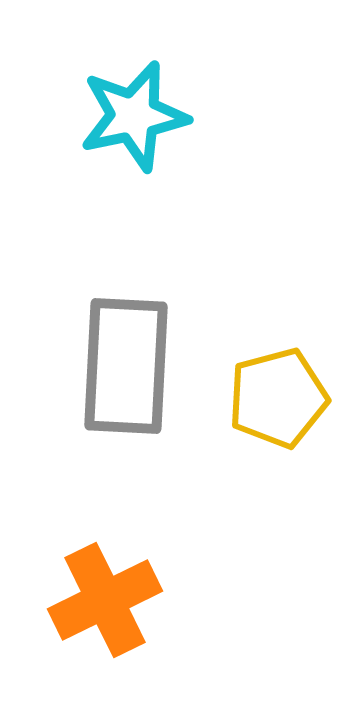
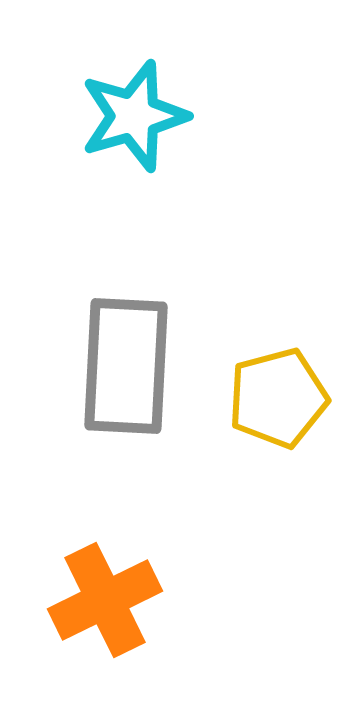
cyan star: rotated 4 degrees counterclockwise
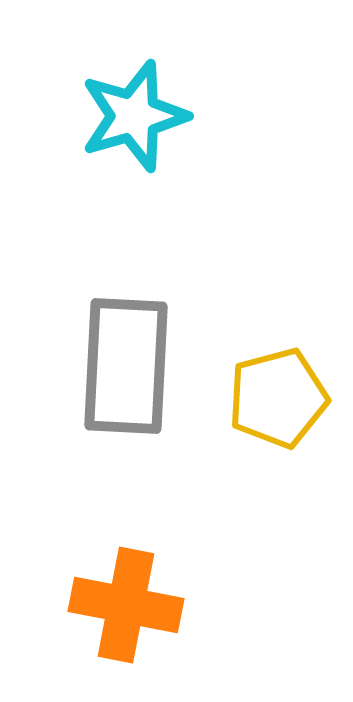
orange cross: moved 21 px right, 5 px down; rotated 37 degrees clockwise
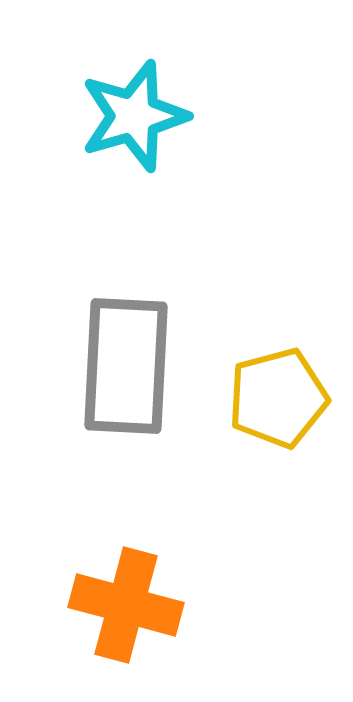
orange cross: rotated 4 degrees clockwise
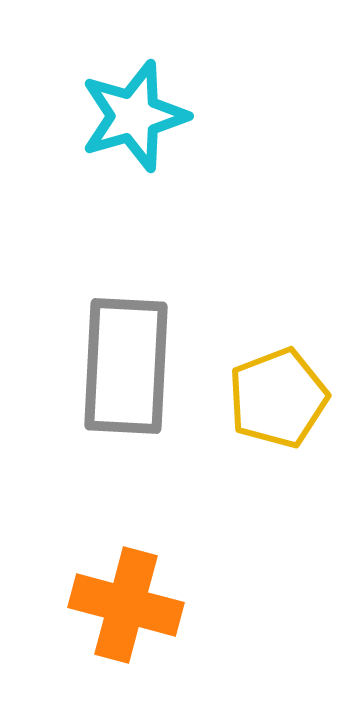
yellow pentagon: rotated 6 degrees counterclockwise
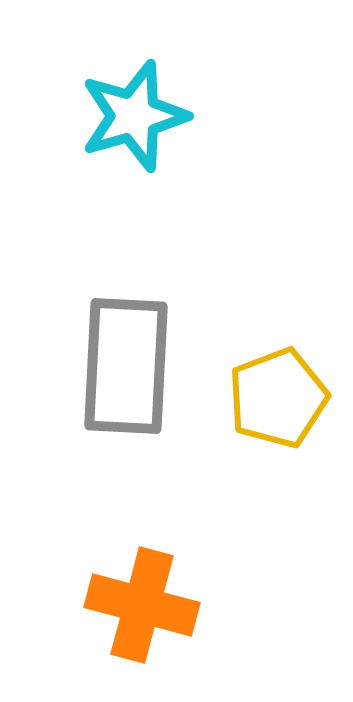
orange cross: moved 16 px right
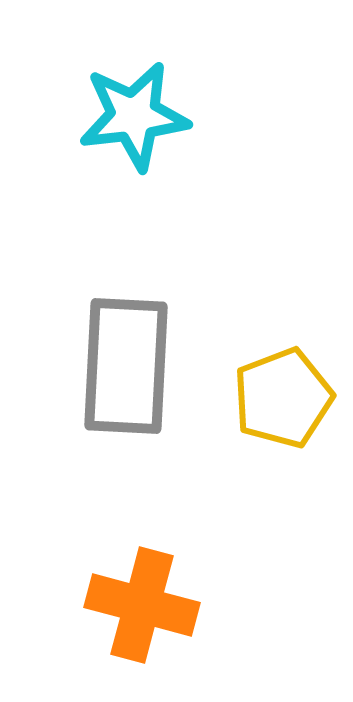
cyan star: rotated 9 degrees clockwise
yellow pentagon: moved 5 px right
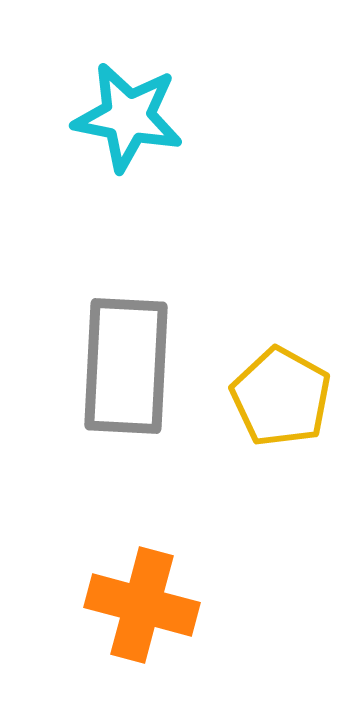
cyan star: moved 6 px left, 1 px down; rotated 18 degrees clockwise
yellow pentagon: moved 2 px left, 1 px up; rotated 22 degrees counterclockwise
